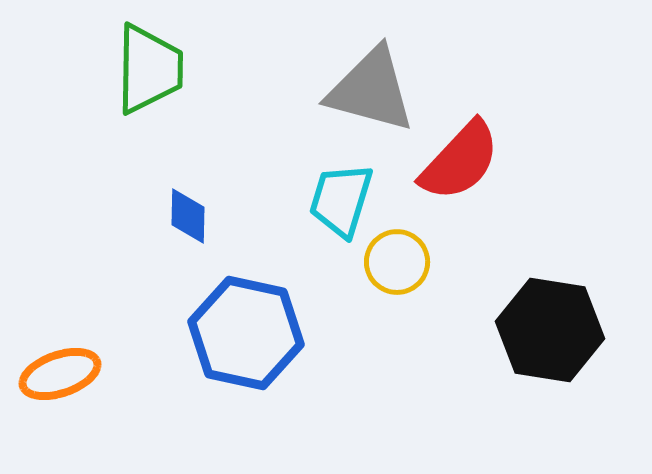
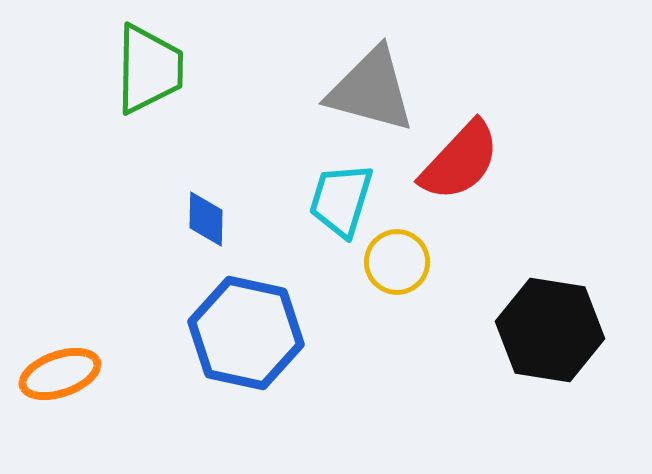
blue diamond: moved 18 px right, 3 px down
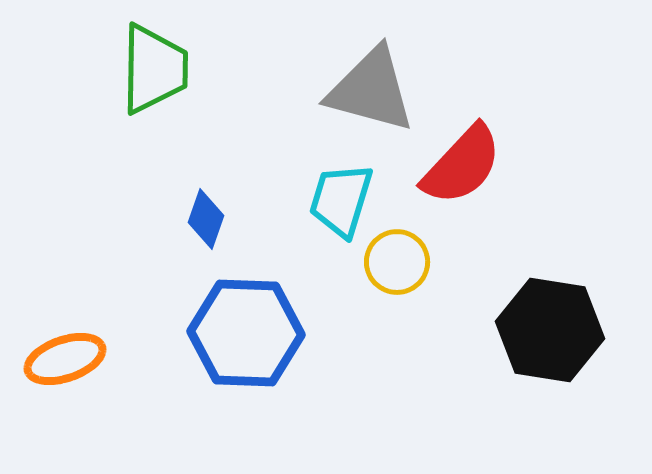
green trapezoid: moved 5 px right
red semicircle: moved 2 px right, 4 px down
blue diamond: rotated 18 degrees clockwise
blue hexagon: rotated 10 degrees counterclockwise
orange ellipse: moved 5 px right, 15 px up
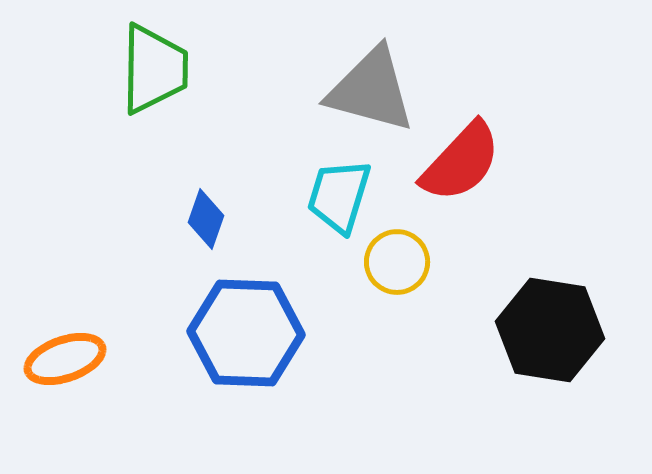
red semicircle: moved 1 px left, 3 px up
cyan trapezoid: moved 2 px left, 4 px up
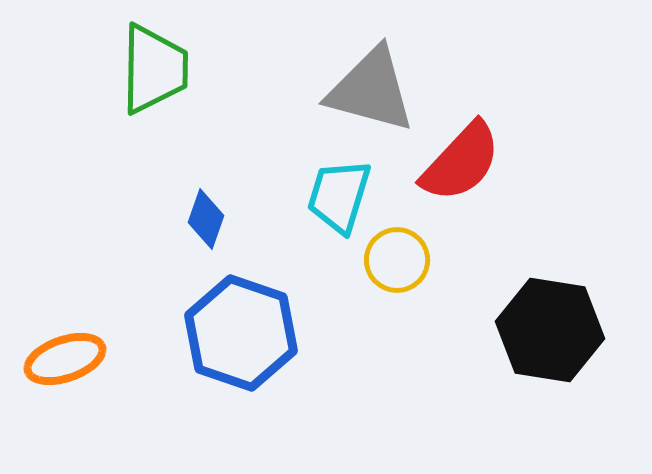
yellow circle: moved 2 px up
blue hexagon: moved 5 px left; rotated 17 degrees clockwise
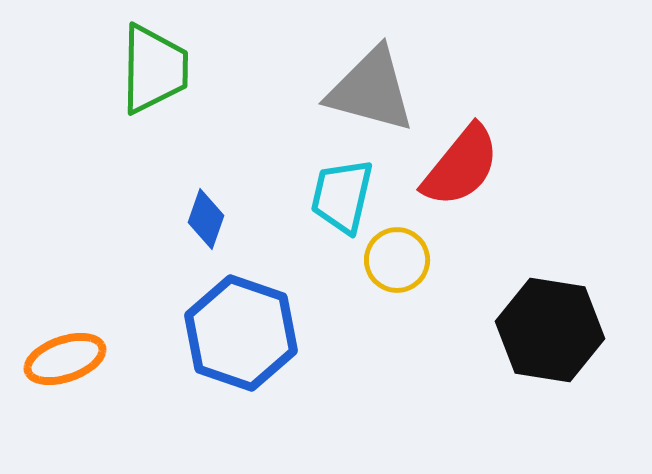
red semicircle: moved 4 px down; rotated 4 degrees counterclockwise
cyan trapezoid: moved 3 px right; rotated 4 degrees counterclockwise
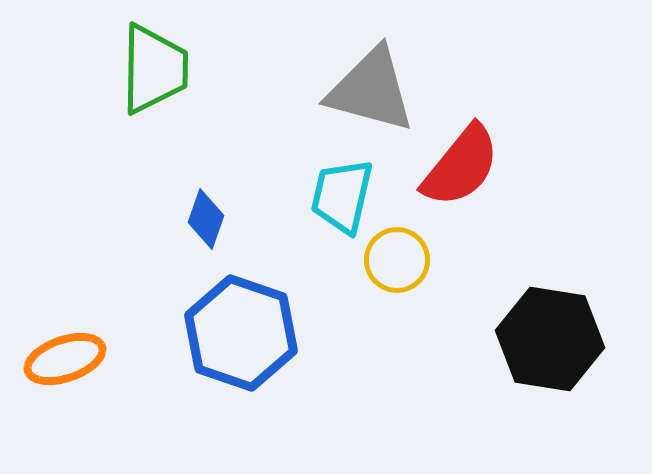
black hexagon: moved 9 px down
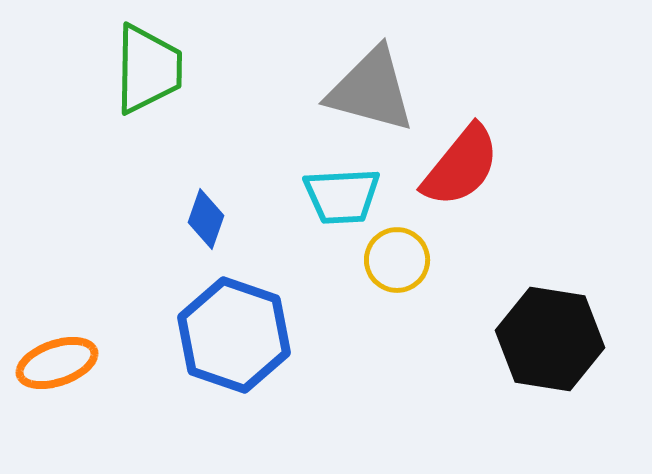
green trapezoid: moved 6 px left
cyan trapezoid: rotated 106 degrees counterclockwise
blue hexagon: moved 7 px left, 2 px down
orange ellipse: moved 8 px left, 4 px down
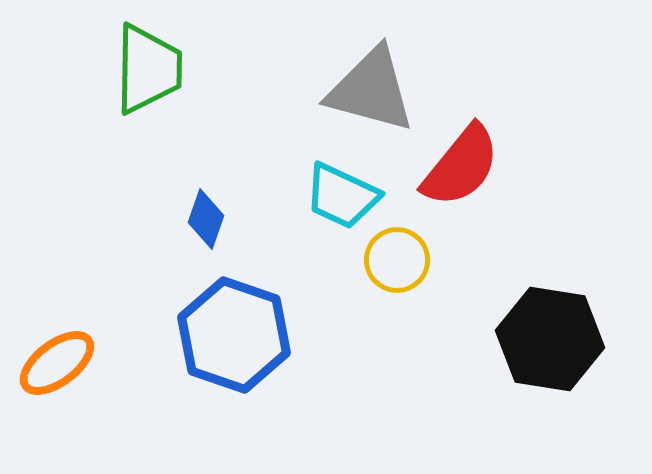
cyan trapezoid: rotated 28 degrees clockwise
orange ellipse: rotated 18 degrees counterclockwise
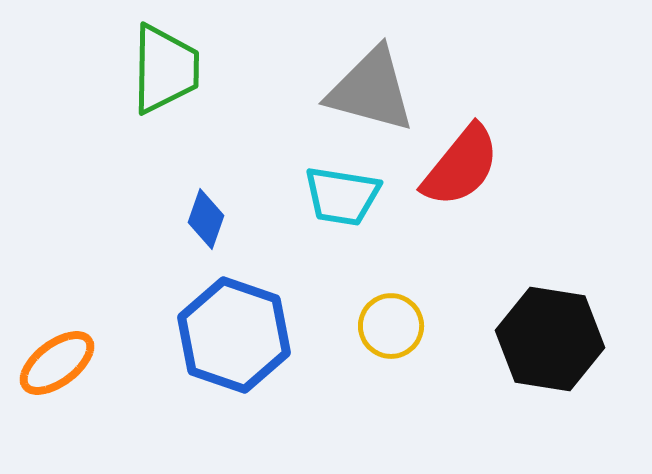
green trapezoid: moved 17 px right
cyan trapezoid: rotated 16 degrees counterclockwise
yellow circle: moved 6 px left, 66 px down
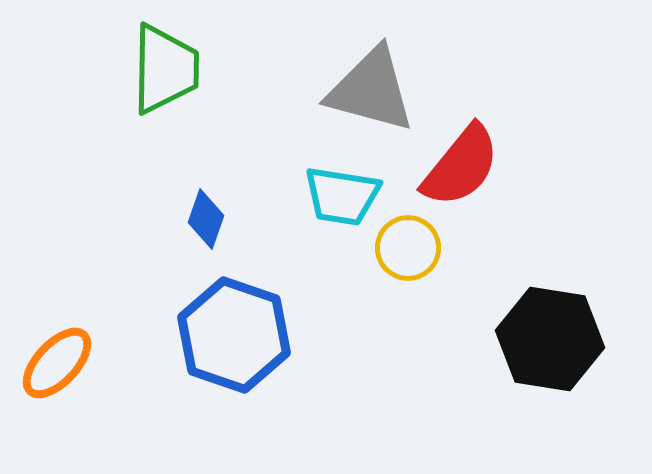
yellow circle: moved 17 px right, 78 px up
orange ellipse: rotated 10 degrees counterclockwise
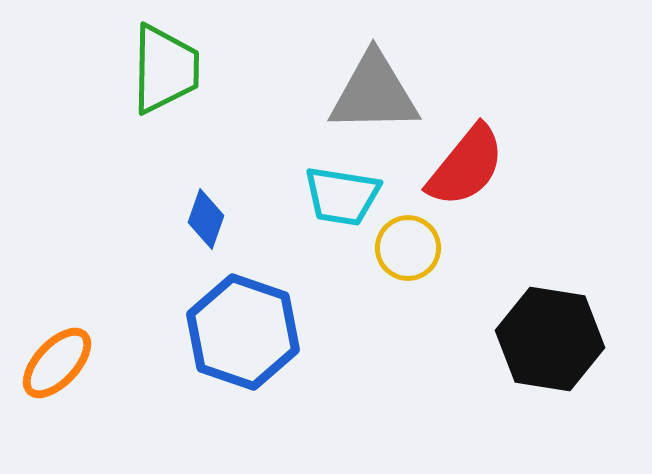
gray triangle: moved 3 px right, 3 px down; rotated 16 degrees counterclockwise
red semicircle: moved 5 px right
blue hexagon: moved 9 px right, 3 px up
